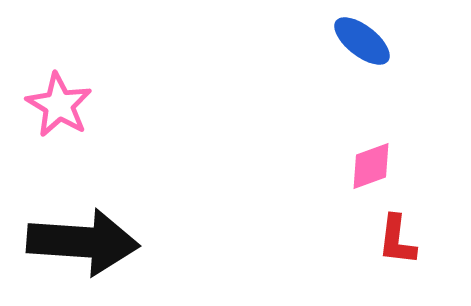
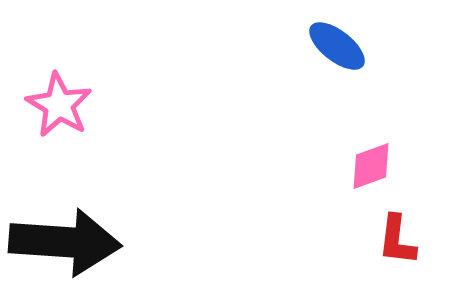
blue ellipse: moved 25 px left, 5 px down
black arrow: moved 18 px left
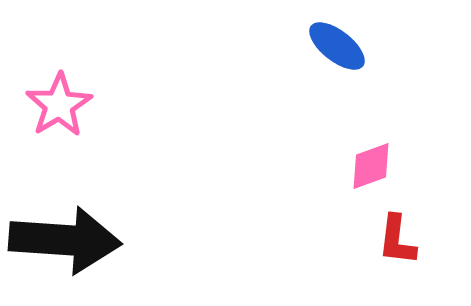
pink star: rotated 10 degrees clockwise
black arrow: moved 2 px up
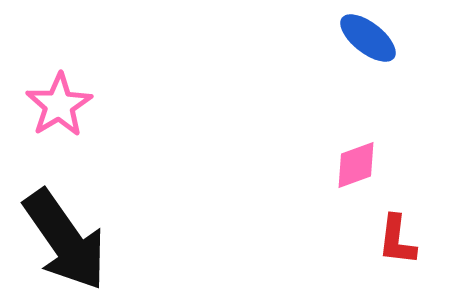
blue ellipse: moved 31 px right, 8 px up
pink diamond: moved 15 px left, 1 px up
black arrow: rotated 51 degrees clockwise
